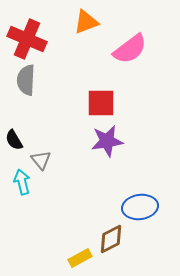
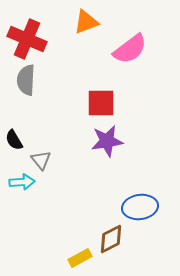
cyan arrow: rotated 100 degrees clockwise
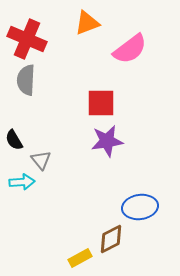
orange triangle: moved 1 px right, 1 px down
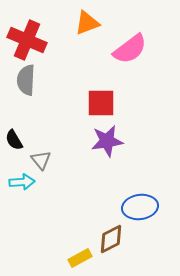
red cross: moved 1 px down
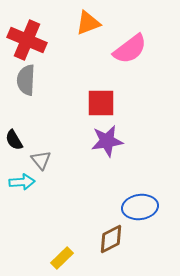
orange triangle: moved 1 px right
yellow rectangle: moved 18 px left; rotated 15 degrees counterclockwise
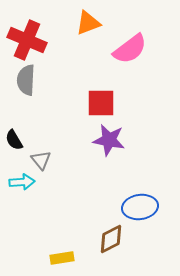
purple star: moved 2 px right, 1 px up; rotated 20 degrees clockwise
yellow rectangle: rotated 35 degrees clockwise
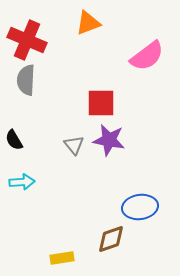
pink semicircle: moved 17 px right, 7 px down
gray triangle: moved 33 px right, 15 px up
brown diamond: rotated 8 degrees clockwise
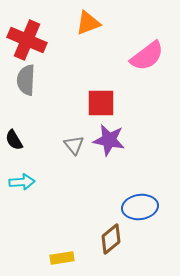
brown diamond: rotated 20 degrees counterclockwise
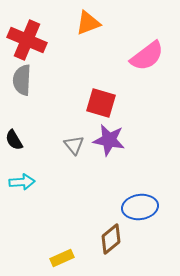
gray semicircle: moved 4 px left
red square: rotated 16 degrees clockwise
yellow rectangle: rotated 15 degrees counterclockwise
